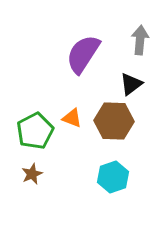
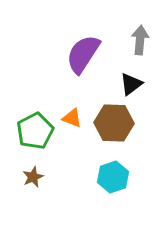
brown hexagon: moved 2 px down
brown star: moved 1 px right, 3 px down
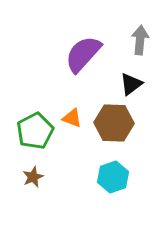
purple semicircle: rotated 9 degrees clockwise
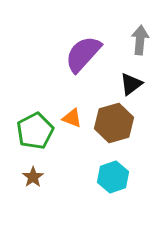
brown hexagon: rotated 18 degrees counterclockwise
brown star: rotated 10 degrees counterclockwise
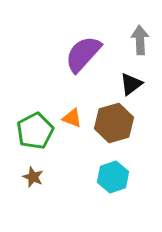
gray arrow: rotated 8 degrees counterclockwise
brown star: rotated 15 degrees counterclockwise
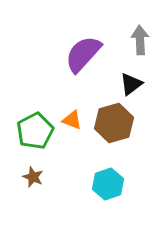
orange triangle: moved 2 px down
cyan hexagon: moved 5 px left, 7 px down
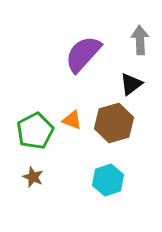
cyan hexagon: moved 4 px up
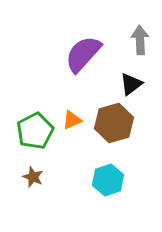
orange triangle: rotated 45 degrees counterclockwise
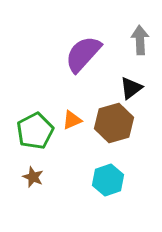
black triangle: moved 4 px down
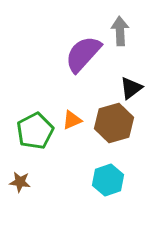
gray arrow: moved 20 px left, 9 px up
brown star: moved 13 px left, 5 px down; rotated 15 degrees counterclockwise
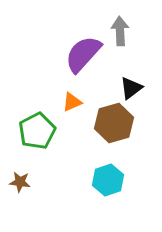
orange triangle: moved 18 px up
green pentagon: moved 2 px right
